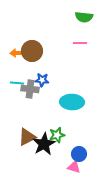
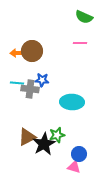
green semicircle: rotated 18 degrees clockwise
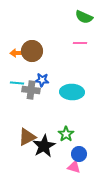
gray cross: moved 1 px right, 1 px down
cyan ellipse: moved 10 px up
green star: moved 9 px right, 1 px up; rotated 21 degrees counterclockwise
black star: moved 2 px down
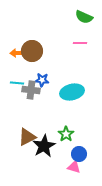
cyan ellipse: rotated 15 degrees counterclockwise
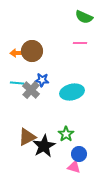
gray cross: rotated 36 degrees clockwise
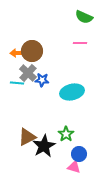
gray cross: moved 3 px left, 17 px up
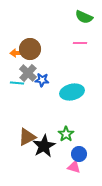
brown circle: moved 2 px left, 2 px up
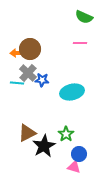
brown triangle: moved 4 px up
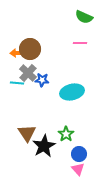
brown triangle: rotated 36 degrees counterclockwise
pink triangle: moved 4 px right, 2 px down; rotated 32 degrees clockwise
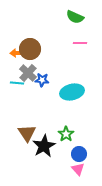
green semicircle: moved 9 px left
